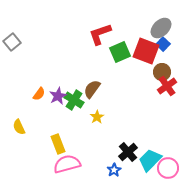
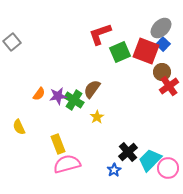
red cross: moved 2 px right
purple star: rotated 18 degrees clockwise
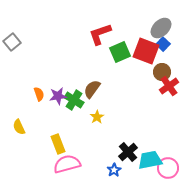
orange semicircle: rotated 56 degrees counterclockwise
cyan trapezoid: rotated 35 degrees clockwise
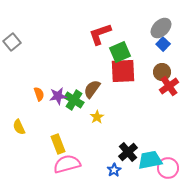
red square: moved 23 px left, 20 px down; rotated 24 degrees counterclockwise
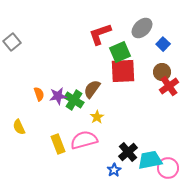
gray ellipse: moved 19 px left
pink semicircle: moved 17 px right, 24 px up
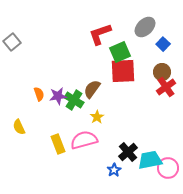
gray ellipse: moved 3 px right, 1 px up
red cross: moved 3 px left, 1 px down
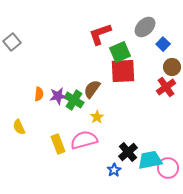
brown circle: moved 10 px right, 5 px up
orange semicircle: rotated 24 degrees clockwise
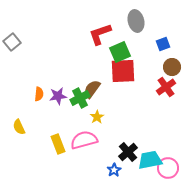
gray ellipse: moved 9 px left, 6 px up; rotated 60 degrees counterclockwise
blue square: rotated 24 degrees clockwise
green cross: moved 6 px right, 2 px up; rotated 30 degrees clockwise
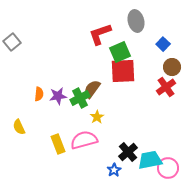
blue square: rotated 24 degrees counterclockwise
